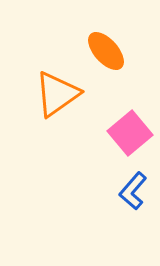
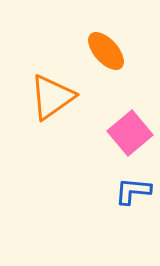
orange triangle: moved 5 px left, 3 px down
blue L-shape: rotated 54 degrees clockwise
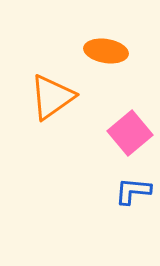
orange ellipse: rotated 39 degrees counterclockwise
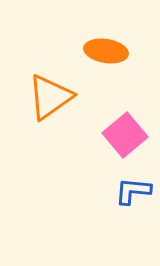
orange triangle: moved 2 px left
pink square: moved 5 px left, 2 px down
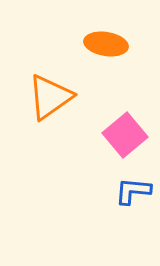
orange ellipse: moved 7 px up
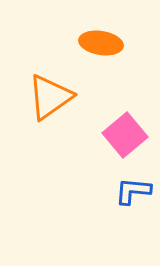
orange ellipse: moved 5 px left, 1 px up
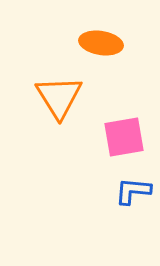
orange triangle: moved 9 px right; rotated 27 degrees counterclockwise
pink square: moved 1 px left, 2 px down; rotated 30 degrees clockwise
